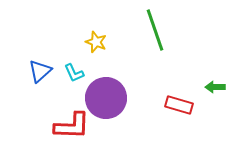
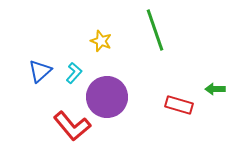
yellow star: moved 5 px right, 1 px up
cyan L-shape: rotated 115 degrees counterclockwise
green arrow: moved 2 px down
purple circle: moved 1 px right, 1 px up
red L-shape: rotated 48 degrees clockwise
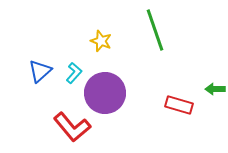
purple circle: moved 2 px left, 4 px up
red L-shape: moved 1 px down
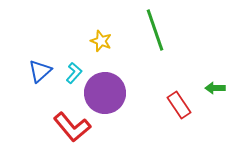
green arrow: moved 1 px up
red rectangle: rotated 40 degrees clockwise
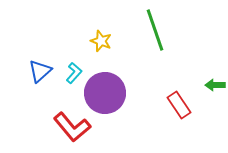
green arrow: moved 3 px up
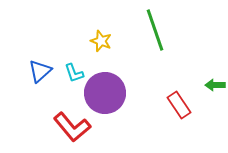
cyan L-shape: rotated 120 degrees clockwise
